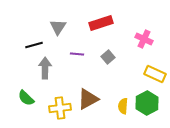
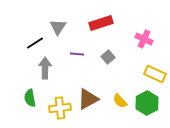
black line: moved 1 px right, 2 px up; rotated 18 degrees counterclockwise
green semicircle: moved 4 px right; rotated 36 degrees clockwise
yellow semicircle: moved 3 px left, 5 px up; rotated 49 degrees counterclockwise
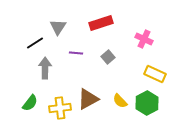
purple line: moved 1 px left, 1 px up
green semicircle: moved 5 px down; rotated 132 degrees counterclockwise
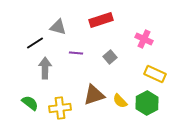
red rectangle: moved 3 px up
gray triangle: rotated 48 degrees counterclockwise
gray square: moved 2 px right
brown triangle: moved 6 px right, 4 px up; rotated 10 degrees clockwise
green semicircle: rotated 90 degrees counterclockwise
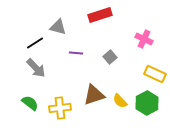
red rectangle: moved 1 px left, 5 px up
gray arrow: moved 9 px left; rotated 135 degrees clockwise
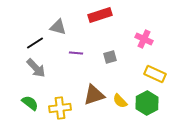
gray square: rotated 24 degrees clockwise
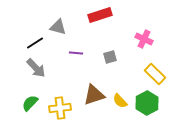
yellow rectangle: rotated 20 degrees clockwise
green semicircle: rotated 84 degrees counterclockwise
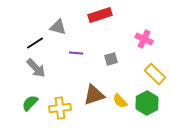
gray square: moved 1 px right, 2 px down
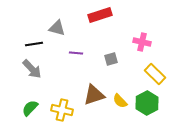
gray triangle: moved 1 px left, 1 px down
pink cross: moved 2 px left, 3 px down; rotated 12 degrees counterclockwise
black line: moved 1 px left, 1 px down; rotated 24 degrees clockwise
gray arrow: moved 4 px left, 1 px down
green semicircle: moved 5 px down
yellow cross: moved 2 px right, 2 px down; rotated 20 degrees clockwise
